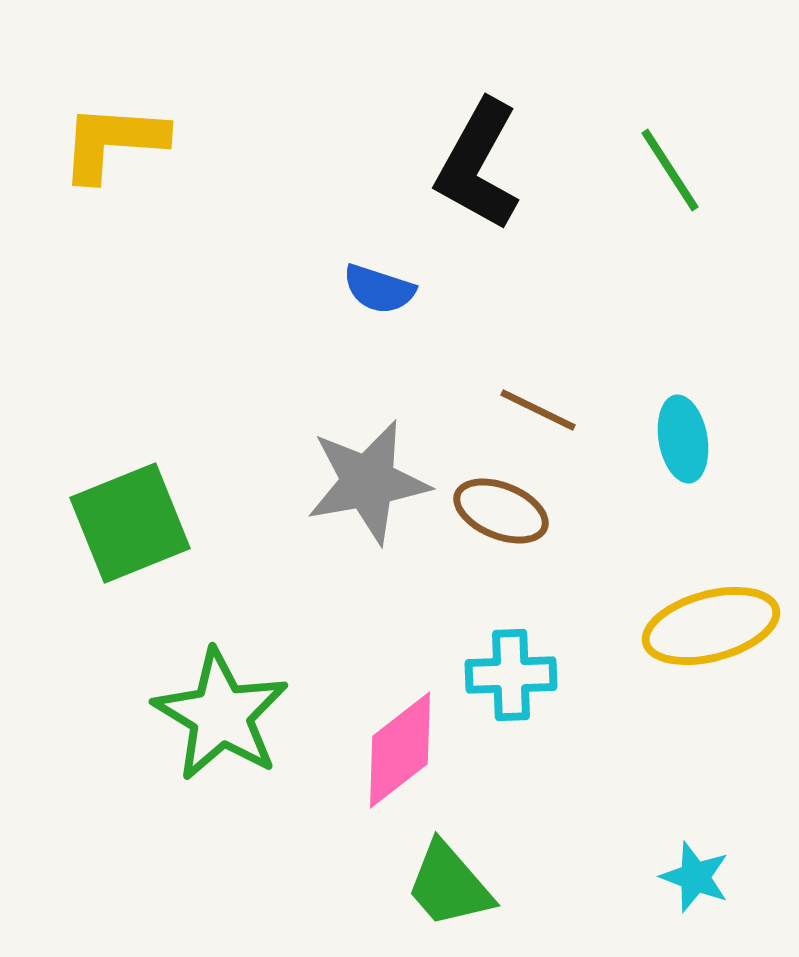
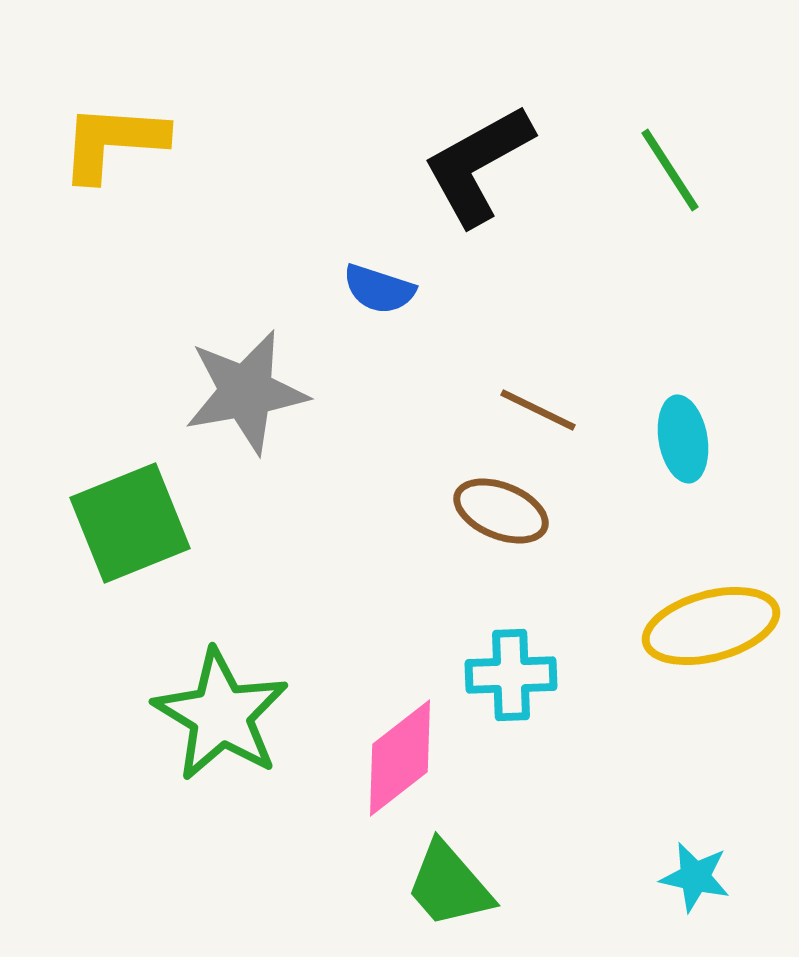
black L-shape: rotated 32 degrees clockwise
gray star: moved 122 px left, 90 px up
pink diamond: moved 8 px down
cyan star: rotated 8 degrees counterclockwise
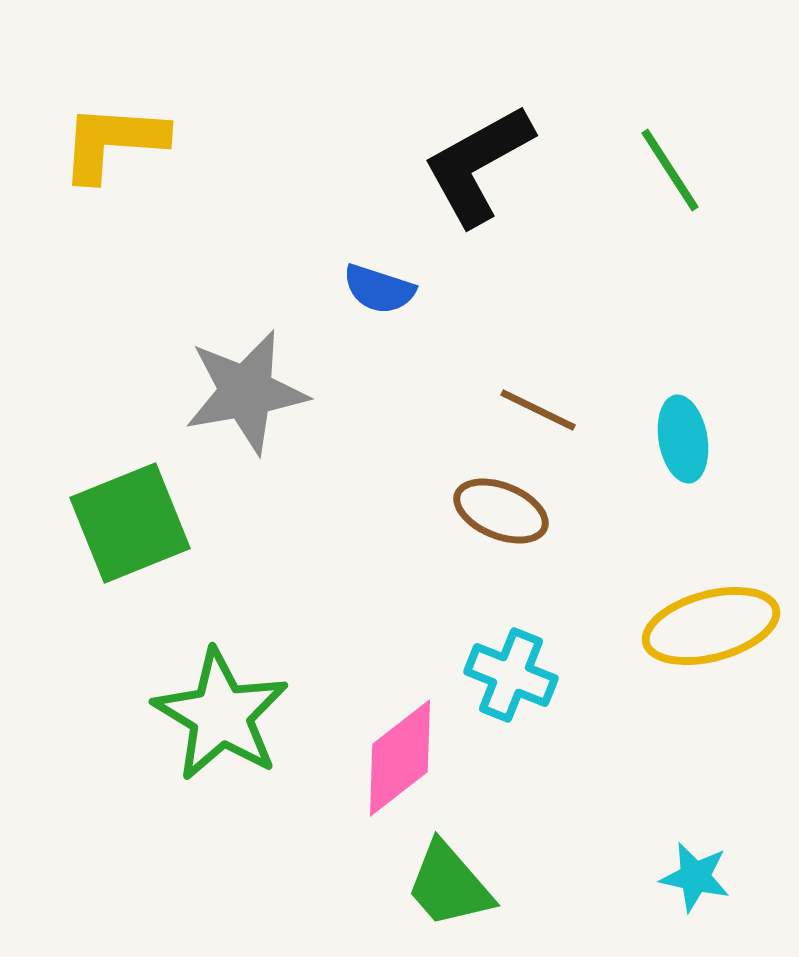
cyan cross: rotated 24 degrees clockwise
